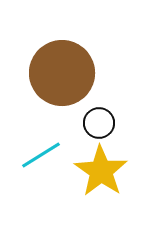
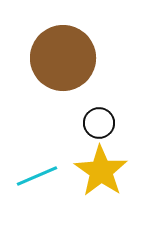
brown circle: moved 1 px right, 15 px up
cyan line: moved 4 px left, 21 px down; rotated 9 degrees clockwise
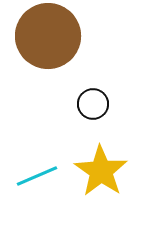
brown circle: moved 15 px left, 22 px up
black circle: moved 6 px left, 19 px up
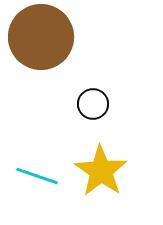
brown circle: moved 7 px left, 1 px down
cyan line: rotated 42 degrees clockwise
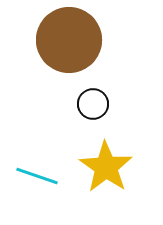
brown circle: moved 28 px right, 3 px down
yellow star: moved 5 px right, 4 px up
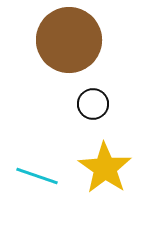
yellow star: moved 1 px left, 1 px down
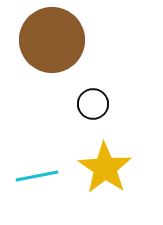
brown circle: moved 17 px left
cyan line: rotated 30 degrees counterclockwise
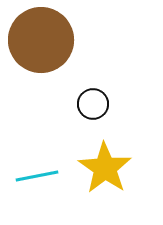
brown circle: moved 11 px left
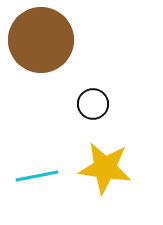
yellow star: rotated 26 degrees counterclockwise
